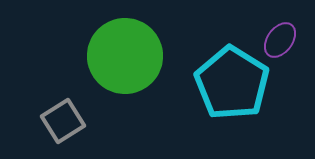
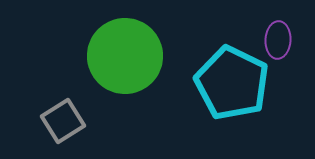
purple ellipse: moved 2 px left; rotated 33 degrees counterclockwise
cyan pentagon: rotated 6 degrees counterclockwise
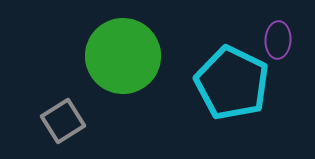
green circle: moved 2 px left
